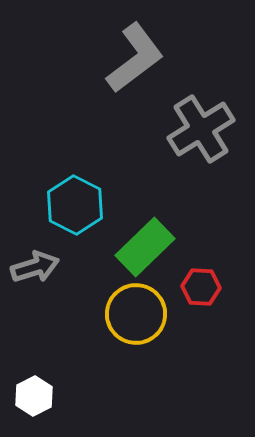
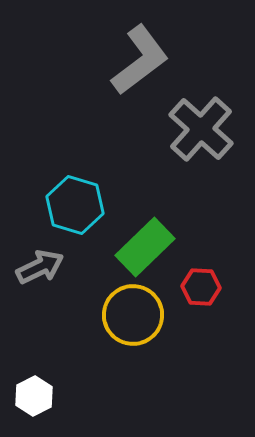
gray L-shape: moved 5 px right, 2 px down
gray cross: rotated 16 degrees counterclockwise
cyan hexagon: rotated 10 degrees counterclockwise
gray arrow: moved 5 px right; rotated 9 degrees counterclockwise
yellow circle: moved 3 px left, 1 px down
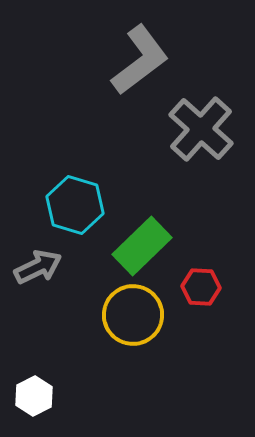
green rectangle: moved 3 px left, 1 px up
gray arrow: moved 2 px left
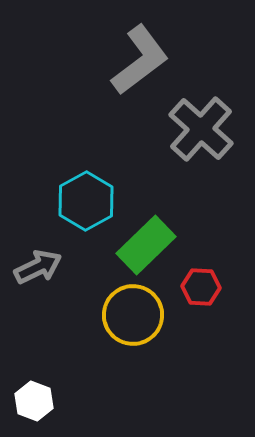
cyan hexagon: moved 11 px right, 4 px up; rotated 14 degrees clockwise
green rectangle: moved 4 px right, 1 px up
white hexagon: moved 5 px down; rotated 12 degrees counterclockwise
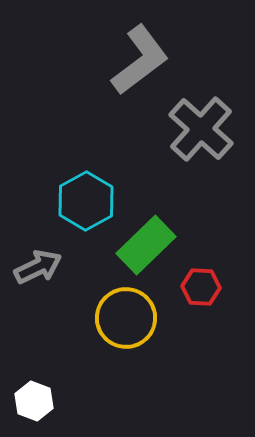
yellow circle: moved 7 px left, 3 px down
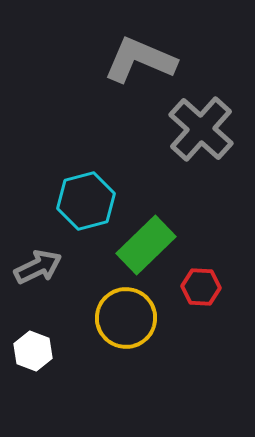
gray L-shape: rotated 120 degrees counterclockwise
cyan hexagon: rotated 14 degrees clockwise
white hexagon: moved 1 px left, 50 px up
